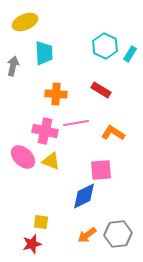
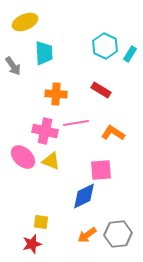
gray arrow: rotated 132 degrees clockwise
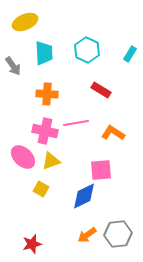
cyan hexagon: moved 18 px left, 4 px down
orange cross: moved 9 px left
yellow triangle: rotated 42 degrees counterclockwise
yellow square: moved 33 px up; rotated 21 degrees clockwise
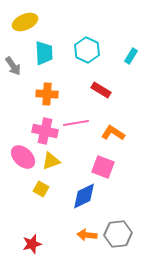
cyan rectangle: moved 1 px right, 2 px down
pink square: moved 2 px right, 3 px up; rotated 25 degrees clockwise
orange arrow: rotated 42 degrees clockwise
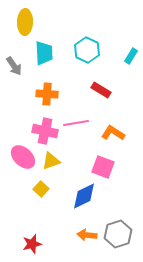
yellow ellipse: rotated 65 degrees counterclockwise
gray arrow: moved 1 px right
yellow square: rotated 14 degrees clockwise
gray hexagon: rotated 12 degrees counterclockwise
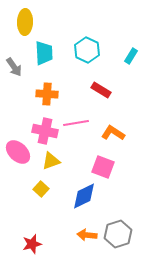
gray arrow: moved 1 px down
pink ellipse: moved 5 px left, 5 px up
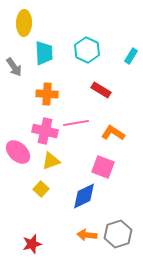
yellow ellipse: moved 1 px left, 1 px down
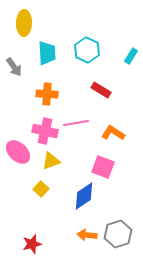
cyan trapezoid: moved 3 px right
blue diamond: rotated 8 degrees counterclockwise
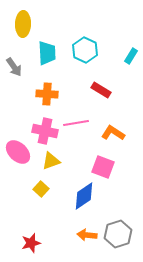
yellow ellipse: moved 1 px left, 1 px down
cyan hexagon: moved 2 px left
red star: moved 1 px left, 1 px up
